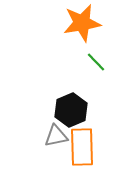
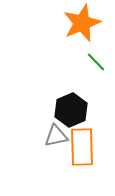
orange star: rotated 12 degrees counterclockwise
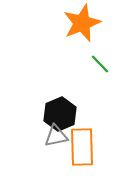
green line: moved 4 px right, 2 px down
black hexagon: moved 11 px left, 4 px down
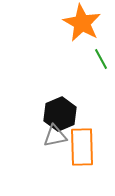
orange star: rotated 21 degrees counterclockwise
green line: moved 1 px right, 5 px up; rotated 15 degrees clockwise
gray triangle: moved 1 px left
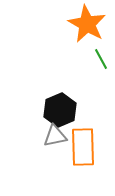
orange star: moved 5 px right, 1 px down
black hexagon: moved 4 px up
orange rectangle: moved 1 px right
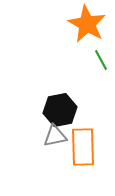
green line: moved 1 px down
black hexagon: rotated 12 degrees clockwise
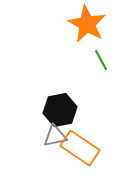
orange rectangle: moved 3 px left, 1 px down; rotated 54 degrees counterclockwise
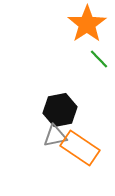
orange star: rotated 9 degrees clockwise
green line: moved 2 px left, 1 px up; rotated 15 degrees counterclockwise
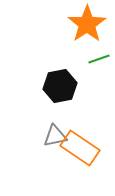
green line: rotated 65 degrees counterclockwise
black hexagon: moved 24 px up
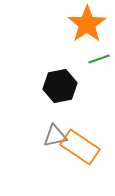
orange rectangle: moved 1 px up
